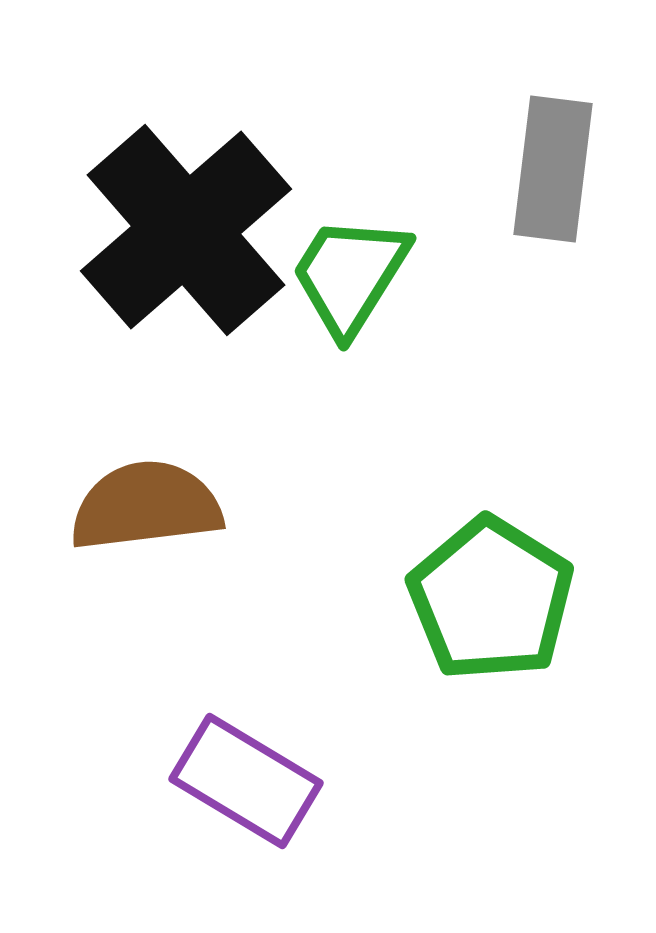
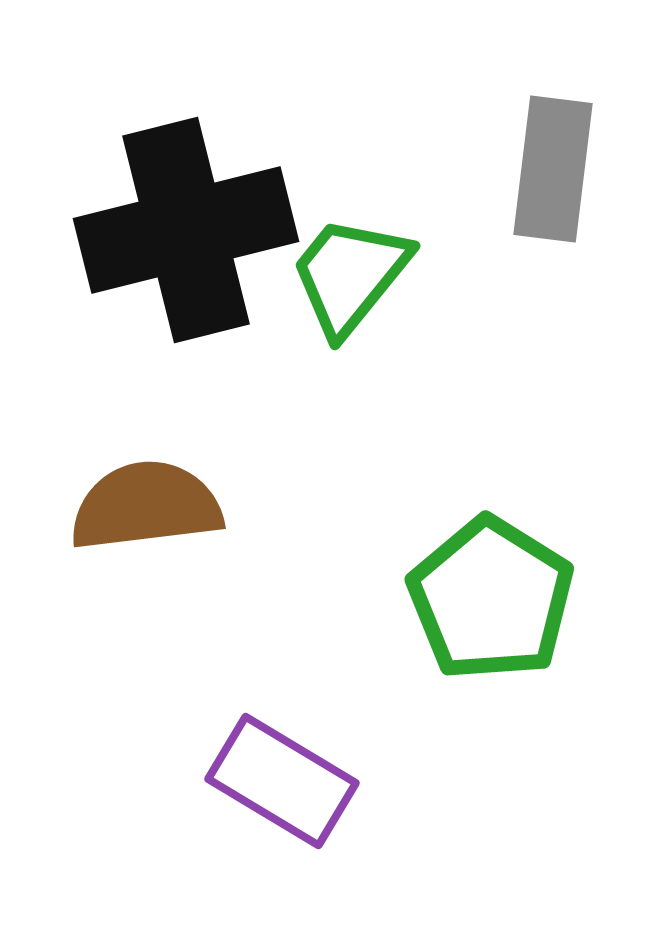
black cross: rotated 27 degrees clockwise
green trapezoid: rotated 7 degrees clockwise
purple rectangle: moved 36 px right
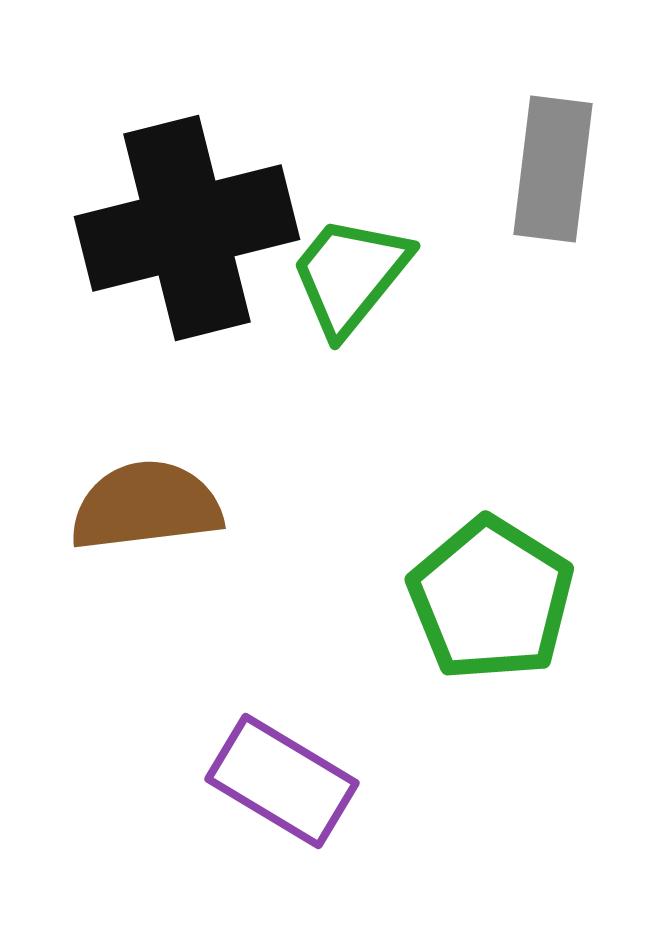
black cross: moved 1 px right, 2 px up
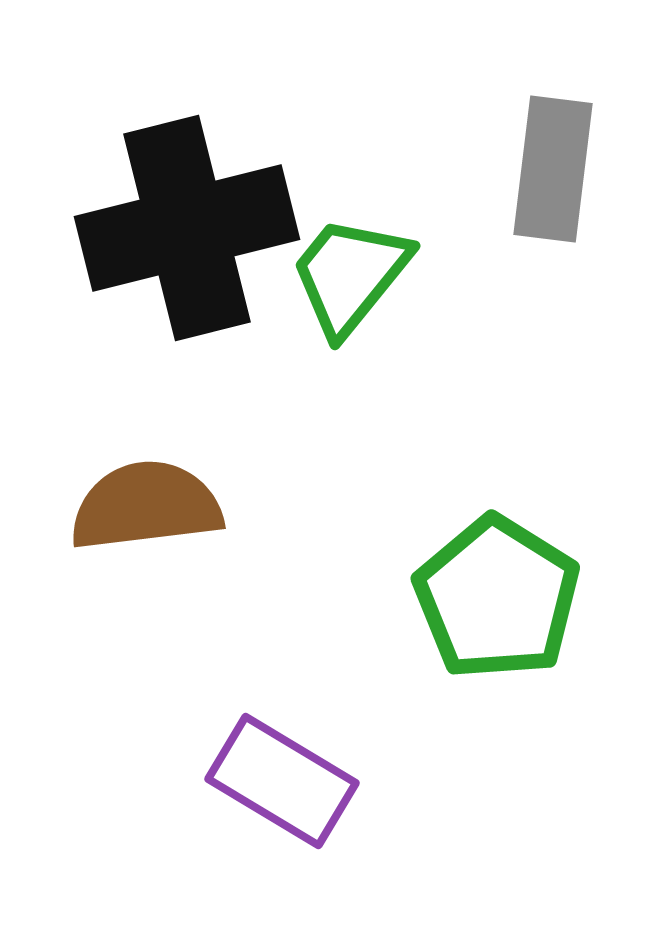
green pentagon: moved 6 px right, 1 px up
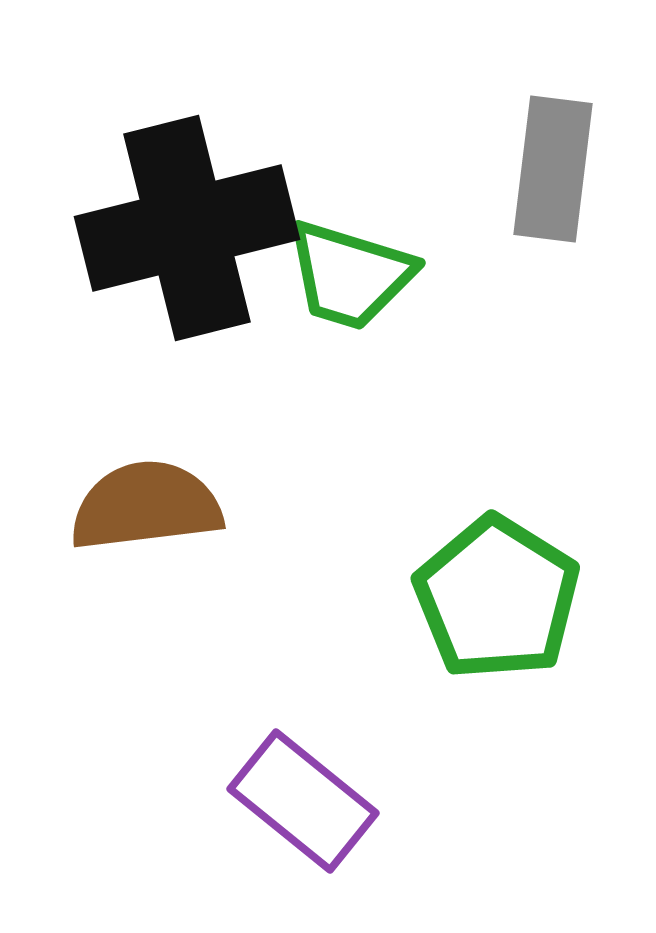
green trapezoid: rotated 112 degrees counterclockwise
purple rectangle: moved 21 px right, 20 px down; rotated 8 degrees clockwise
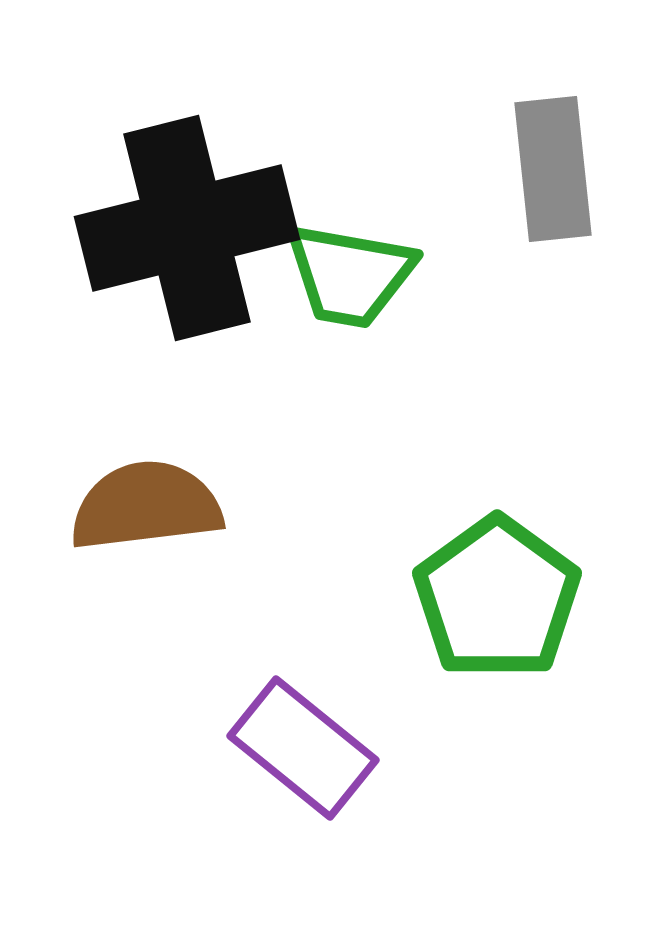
gray rectangle: rotated 13 degrees counterclockwise
green trapezoid: rotated 7 degrees counterclockwise
green pentagon: rotated 4 degrees clockwise
purple rectangle: moved 53 px up
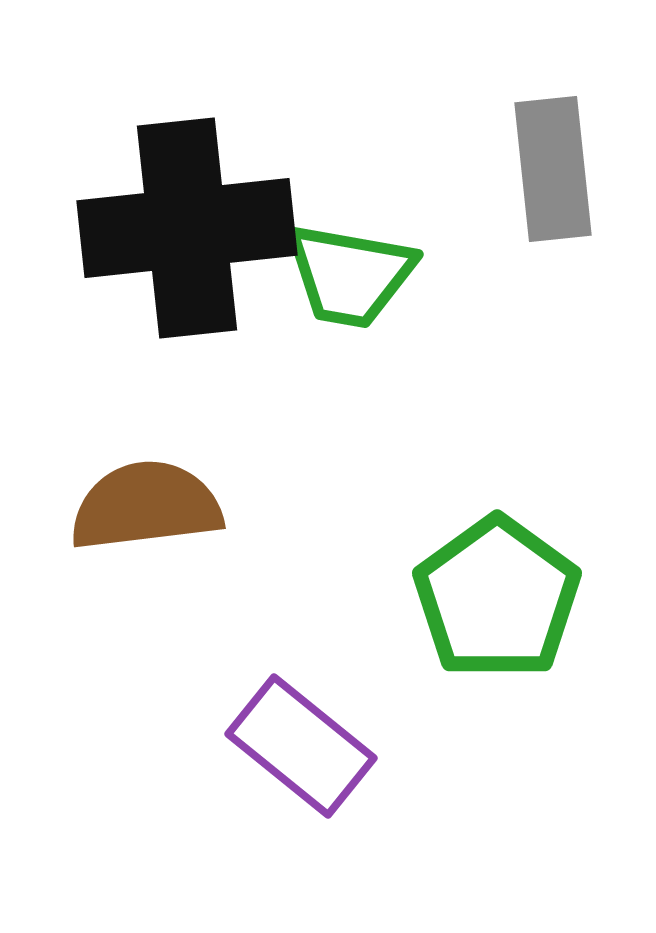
black cross: rotated 8 degrees clockwise
purple rectangle: moved 2 px left, 2 px up
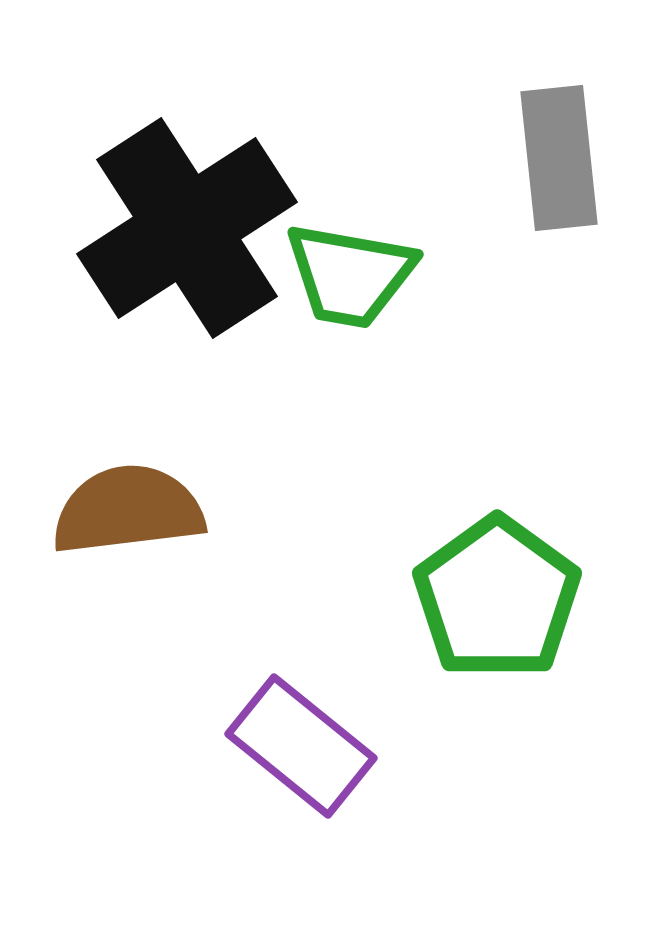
gray rectangle: moved 6 px right, 11 px up
black cross: rotated 27 degrees counterclockwise
brown semicircle: moved 18 px left, 4 px down
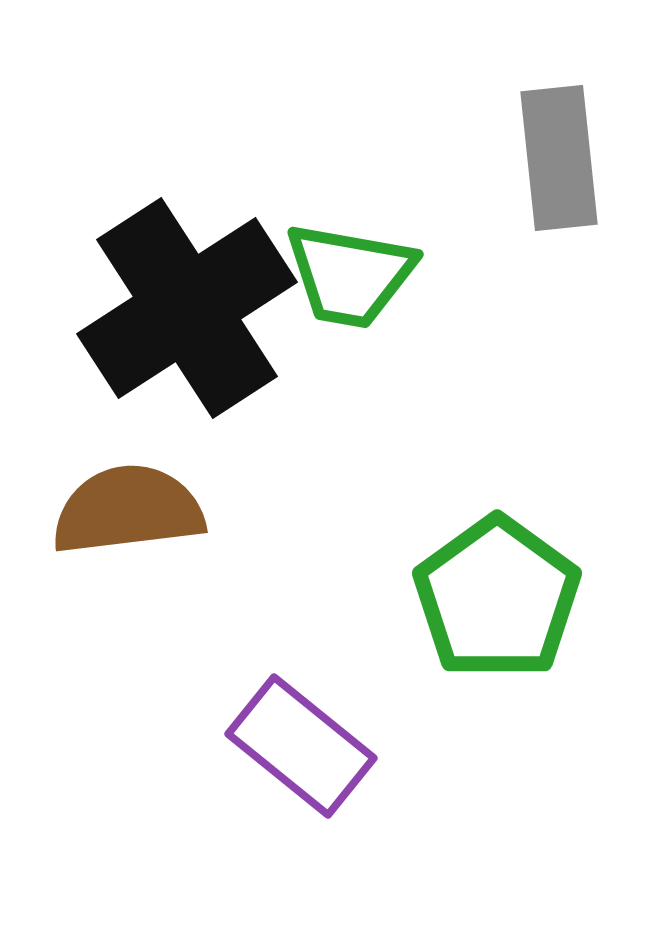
black cross: moved 80 px down
